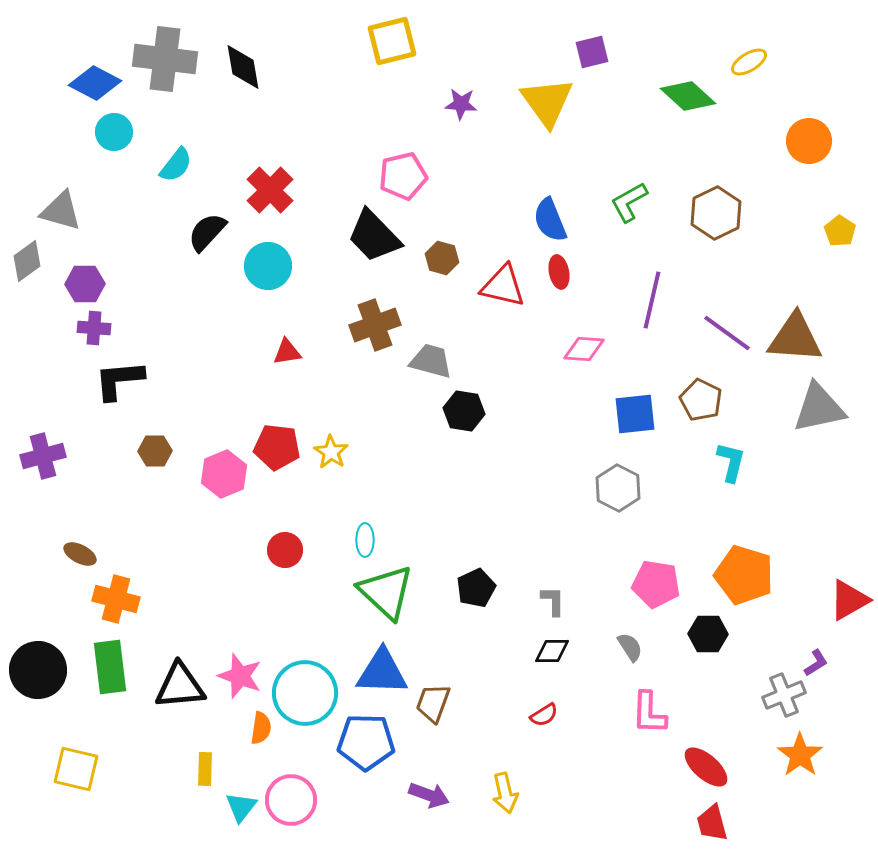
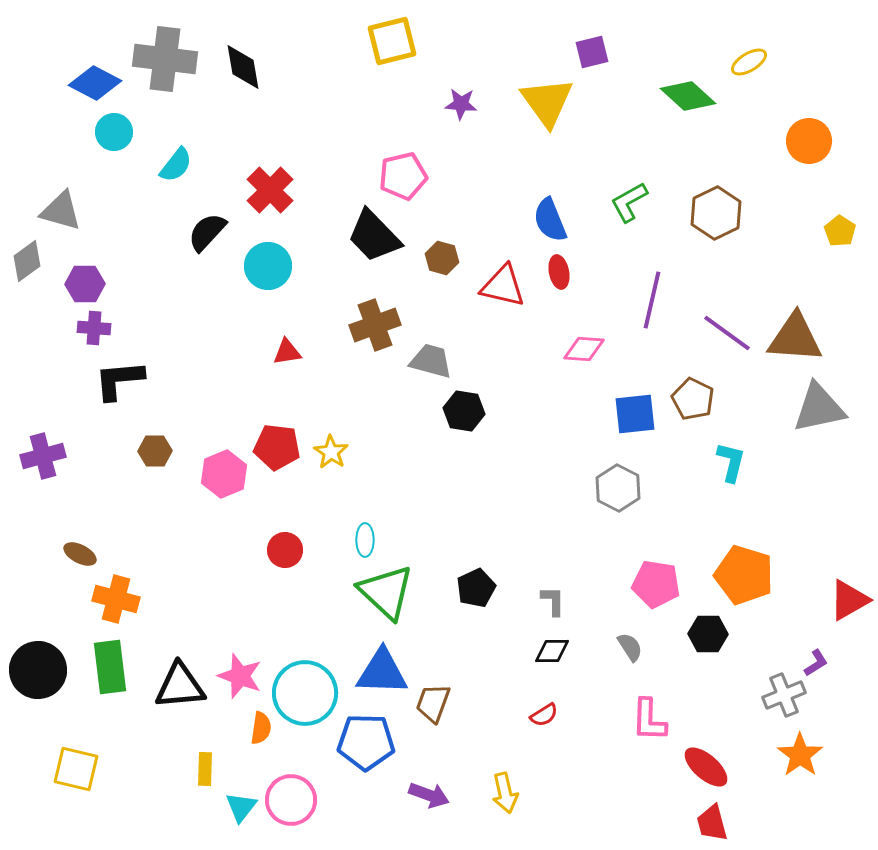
brown pentagon at (701, 400): moved 8 px left, 1 px up
pink L-shape at (649, 713): moved 7 px down
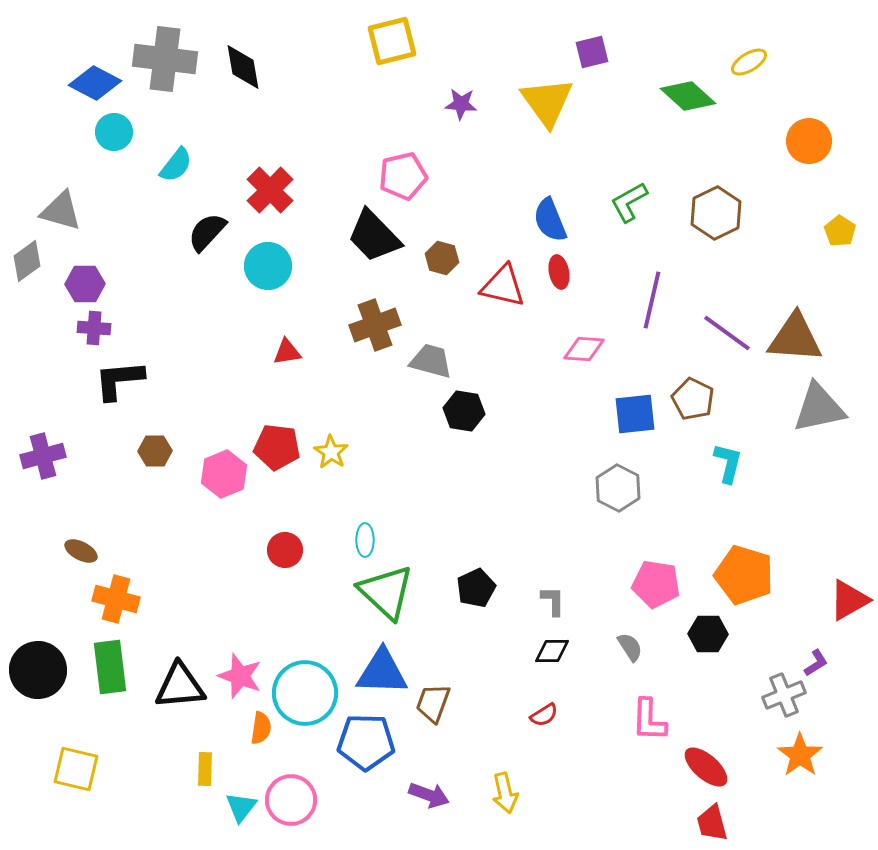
cyan L-shape at (731, 462): moved 3 px left, 1 px down
brown ellipse at (80, 554): moved 1 px right, 3 px up
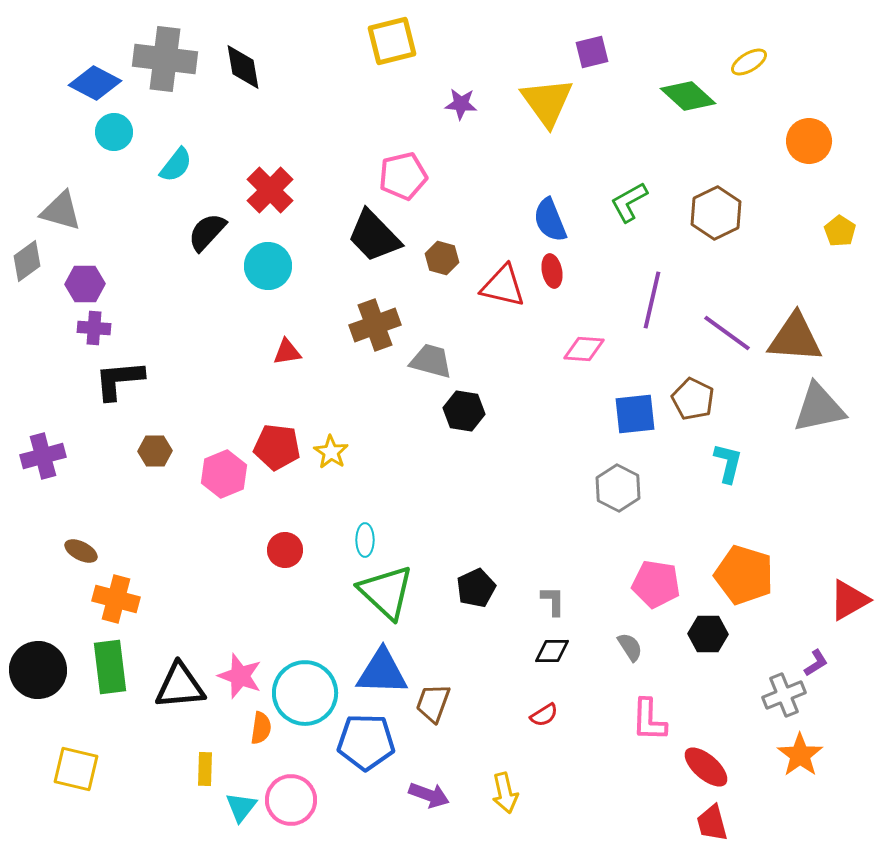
red ellipse at (559, 272): moved 7 px left, 1 px up
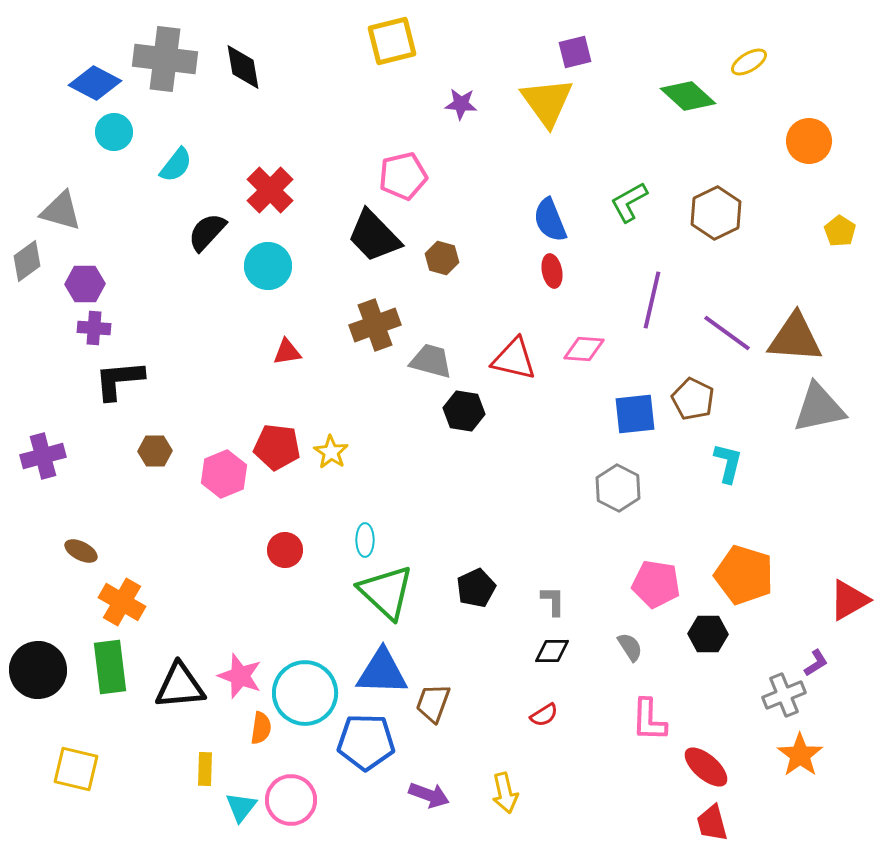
purple square at (592, 52): moved 17 px left
red triangle at (503, 286): moved 11 px right, 73 px down
orange cross at (116, 599): moved 6 px right, 3 px down; rotated 15 degrees clockwise
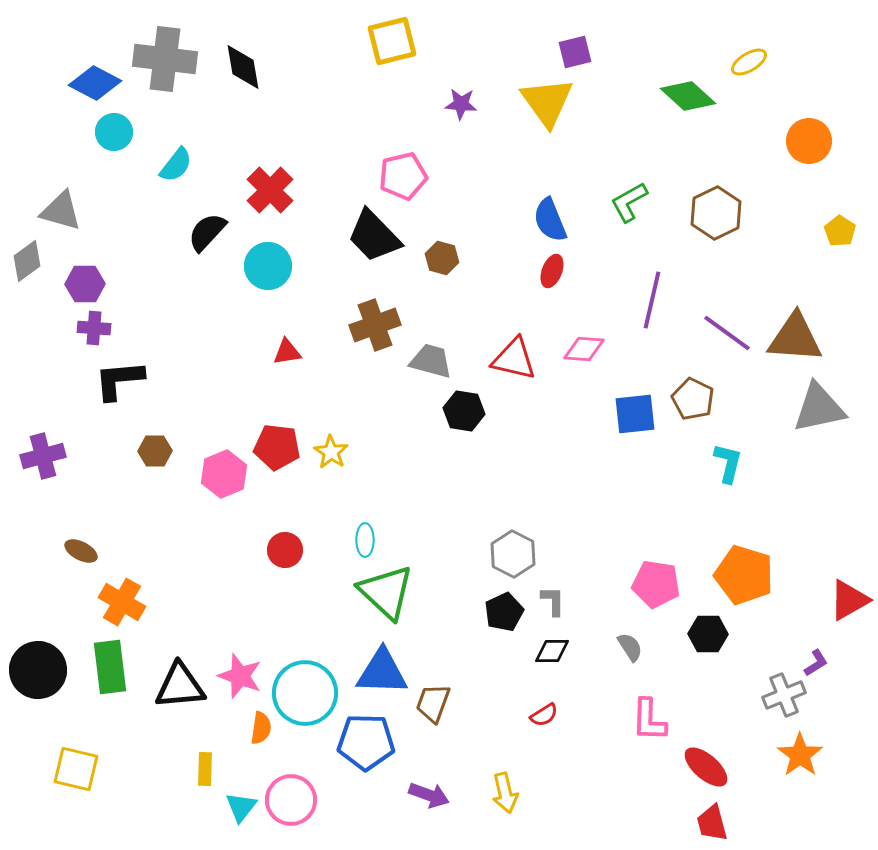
red ellipse at (552, 271): rotated 32 degrees clockwise
gray hexagon at (618, 488): moved 105 px left, 66 px down
black pentagon at (476, 588): moved 28 px right, 24 px down
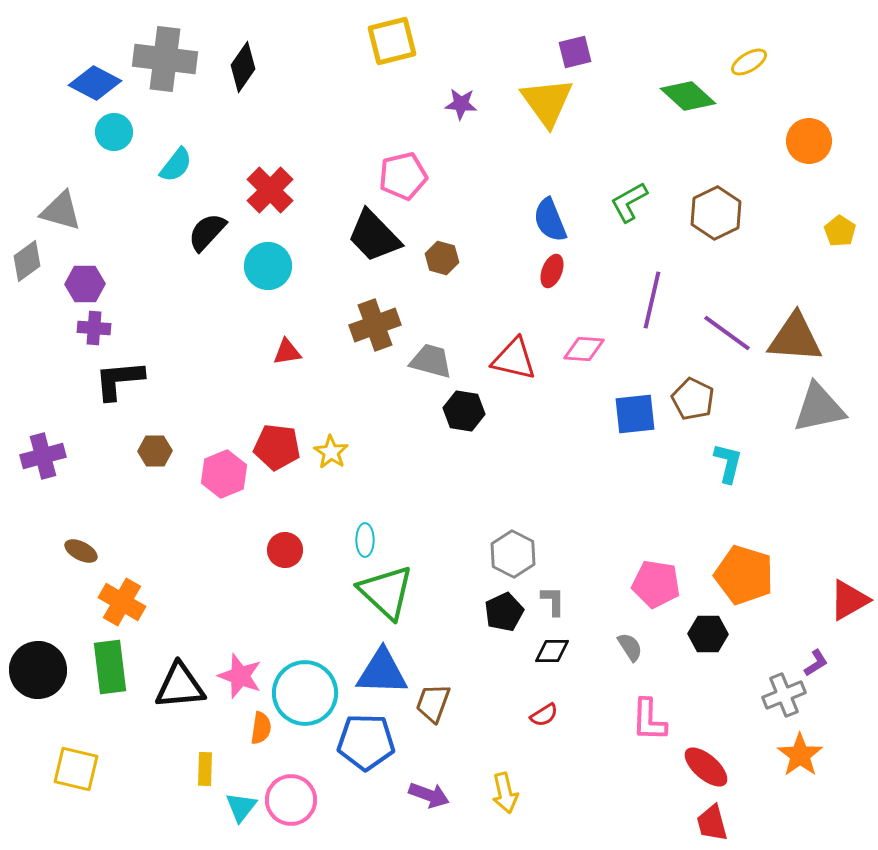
black diamond at (243, 67): rotated 45 degrees clockwise
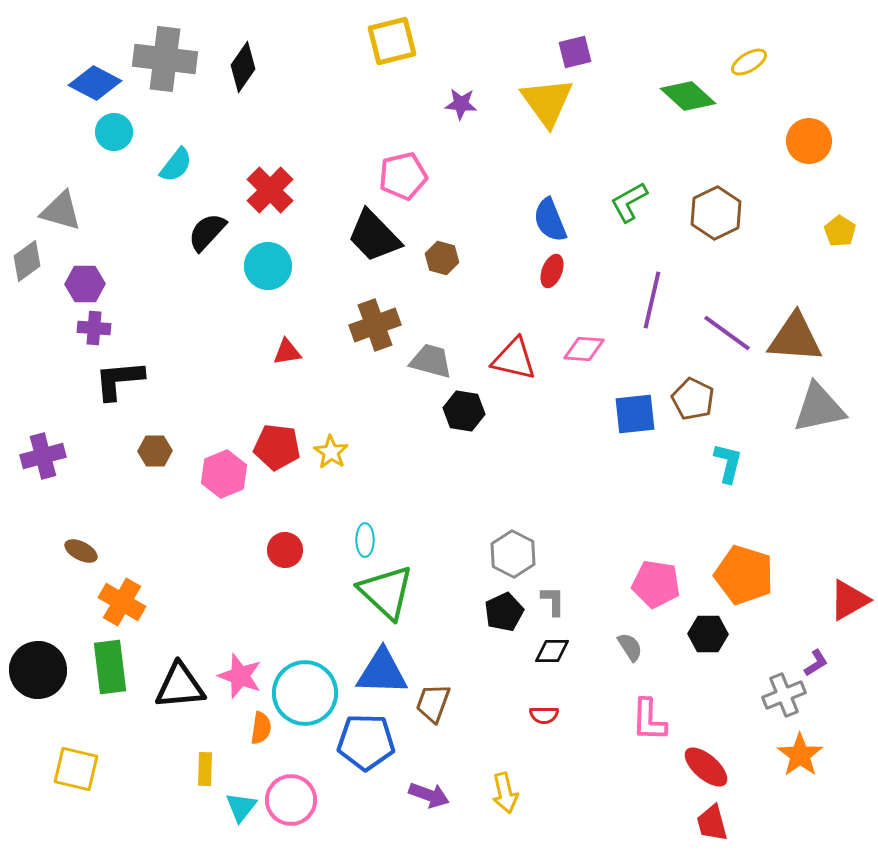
red semicircle at (544, 715): rotated 32 degrees clockwise
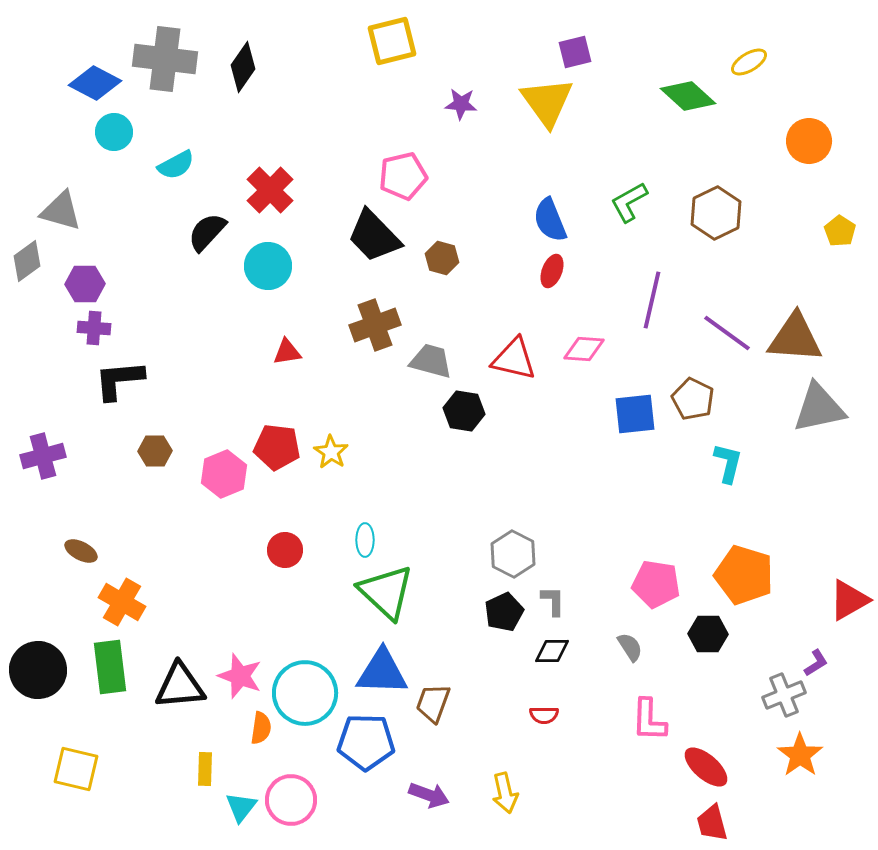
cyan semicircle at (176, 165): rotated 24 degrees clockwise
